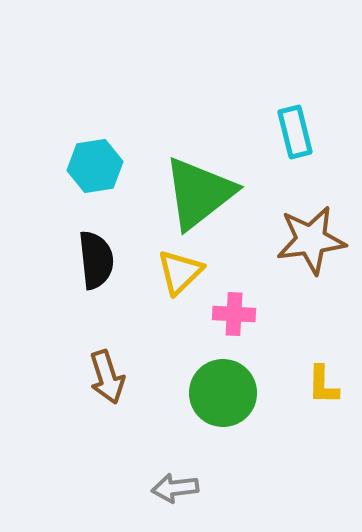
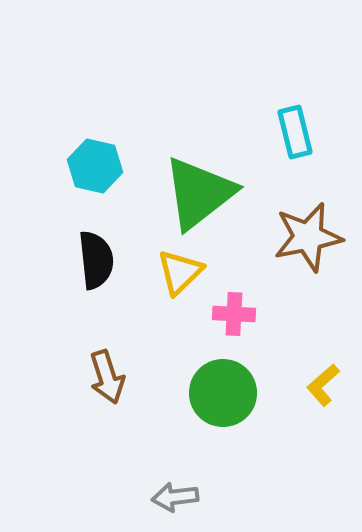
cyan hexagon: rotated 22 degrees clockwise
brown star: moved 3 px left, 3 px up; rotated 4 degrees counterclockwise
yellow L-shape: rotated 48 degrees clockwise
gray arrow: moved 9 px down
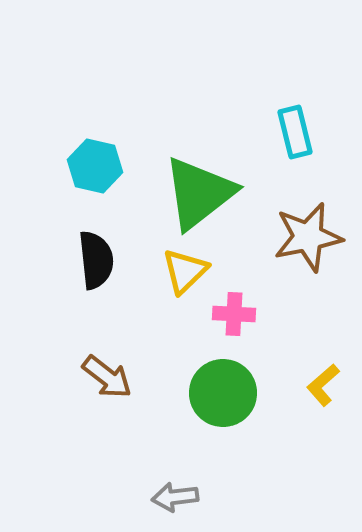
yellow triangle: moved 5 px right, 1 px up
brown arrow: rotated 34 degrees counterclockwise
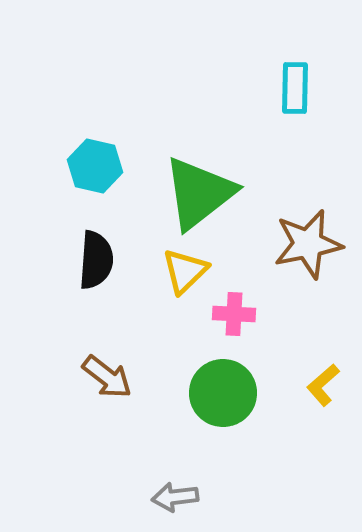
cyan rectangle: moved 44 px up; rotated 15 degrees clockwise
brown star: moved 7 px down
black semicircle: rotated 10 degrees clockwise
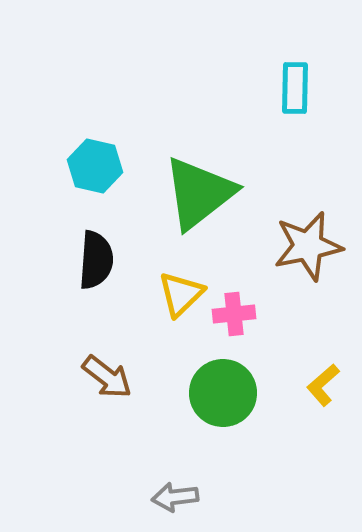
brown star: moved 2 px down
yellow triangle: moved 4 px left, 23 px down
pink cross: rotated 9 degrees counterclockwise
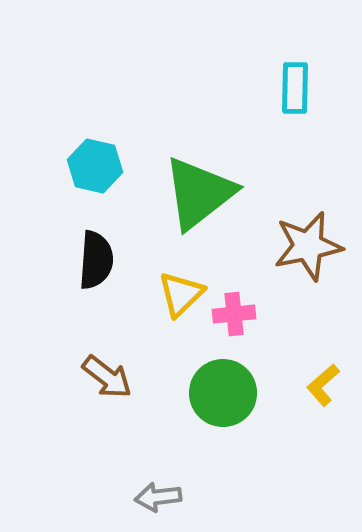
gray arrow: moved 17 px left
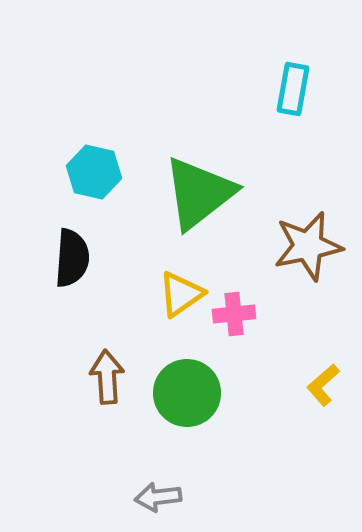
cyan rectangle: moved 2 px left, 1 px down; rotated 9 degrees clockwise
cyan hexagon: moved 1 px left, 6 px down
black semicircle: moved 24 px left, 2 px up
yellow triangle: rotated 9 degrees clockwise
brown arrow: rotated 132 degrees counterclockwise
green circle: moved 36 px left
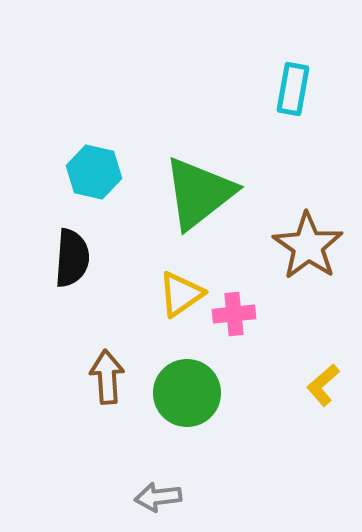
brown star: rotated 26 degrees counterclockwise
